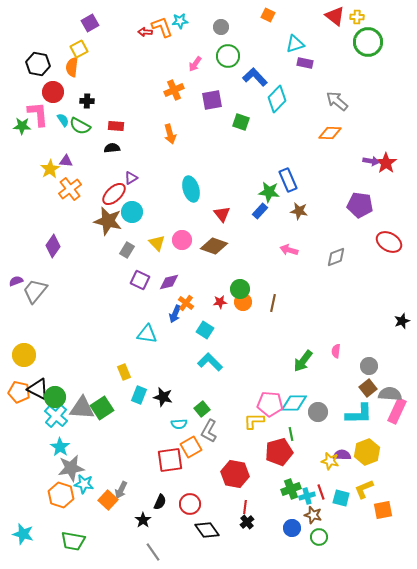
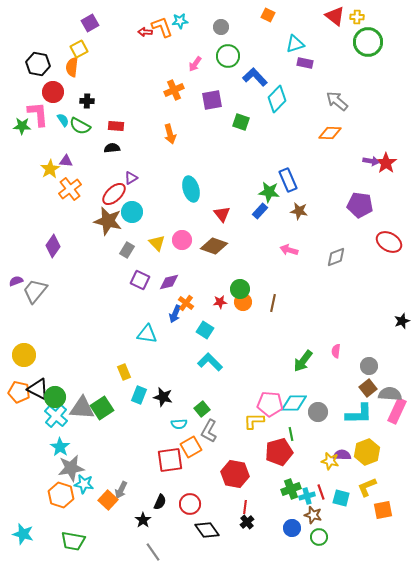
yellow L-shape at (364, 489): moved 3 px right, 2 px up
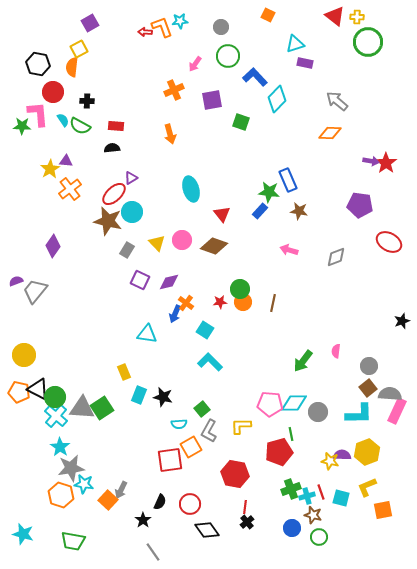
yellow L-shape at (254, 421): moved 13 px left, 5 px down
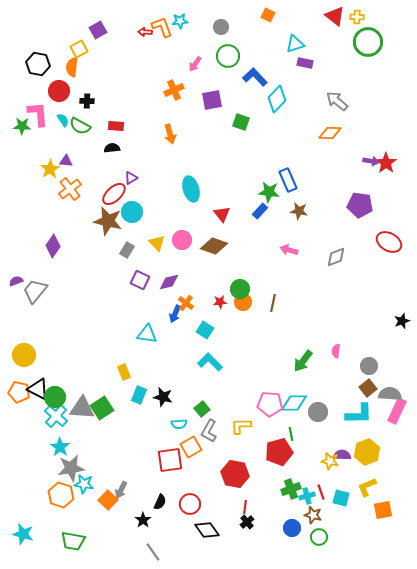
purple square at (90, 23): moved 8 px right, 7 px down
red circle at (53, 92): moved 6 px right, 1 px up
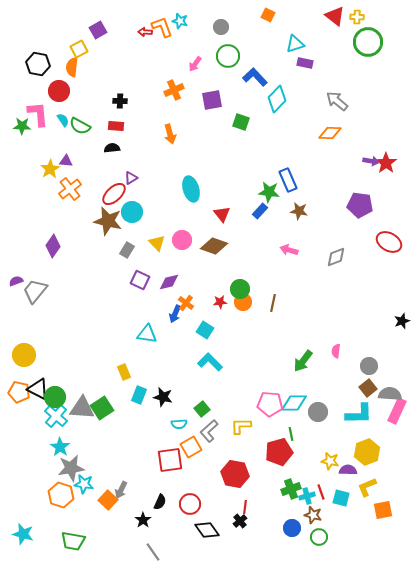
cyan star at (180, 21): rotated 21 degrees clockwise
black cross at (87, 101): moved 33 px right
gray L-shape at (209, 431): rotated 20 degrees clockwise
purple semicircle at (342, 455): moved 6 px right, 15 px down
black cross at (247, 522): moved 7 px left, 1 px up
